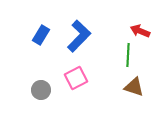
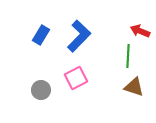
green line: moved 1 px down
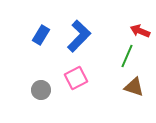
green line: moved 1 px left; rotated 20 degrees clockwise
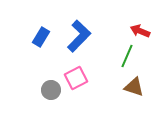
blue rectangle: moved 2 px down
gray circle: moved 10 px right
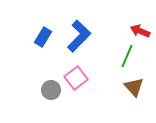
blue rectangle: moved 2 px right
pink square: rotated 10 degrees counterclockwise
brown triangle: rotated 30 degrees clockwise
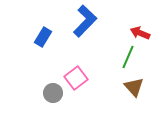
red arrow: moved 2 px down
blue L-shape: moved 6 px right, 15 px up
green line: moved 1 px right, 1 px down
gray circle: moved 2 px right, 3 px down
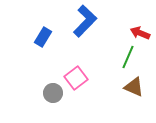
brown triangle: rotated 25 degrees counterclockwise
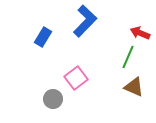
gray circle: moved 6 px down
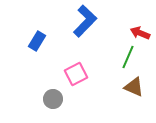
blue rectangle: moved 6 px left, 4 px down
pink square: moved 4 px up; rotated 10 degrees clockwise
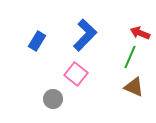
blue L-shape: moved 14 px down
green line: moved 2 px right
pink square: rotated 25 degrees counterclockwise
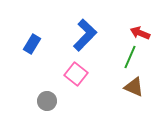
blue rectangle: moved 5 px left, 3 px down
gray circle: moved 6 px left, 2 px down
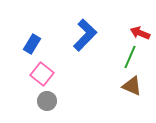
pink square: moved 34 px left
brown triangle: moved 2 px left, 1 px up
